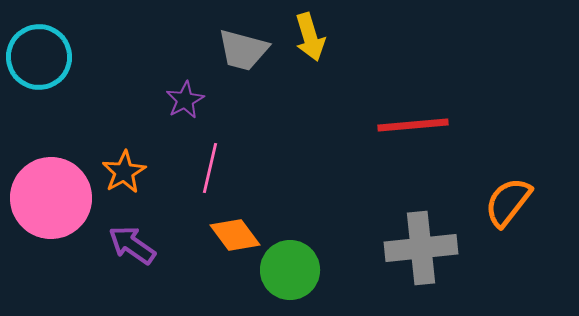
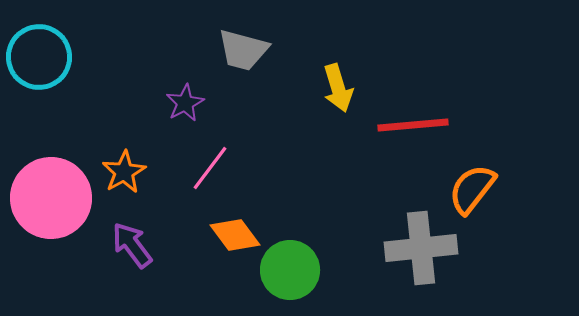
yellow arrow: moved 28 px right, 51 px down
purple star: moved 3 px down
pink line: rotated 24 degrees clockwise
orange semicircle: moved 36 px left, 13 px up
purple arrow: rotated 18 degrees clockwise
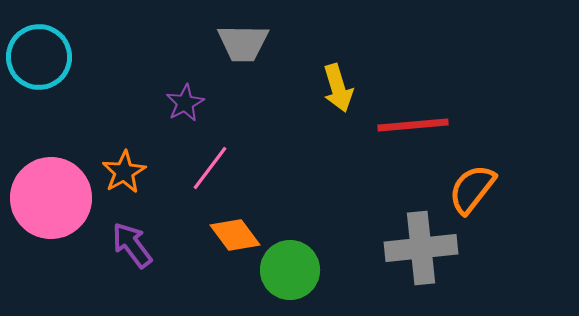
gray trapezoid: moved 7 px up; rotated 14 degrees counterclockwise
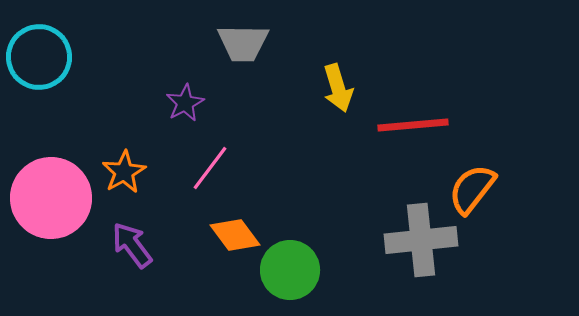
gray cross: moved 8 px up
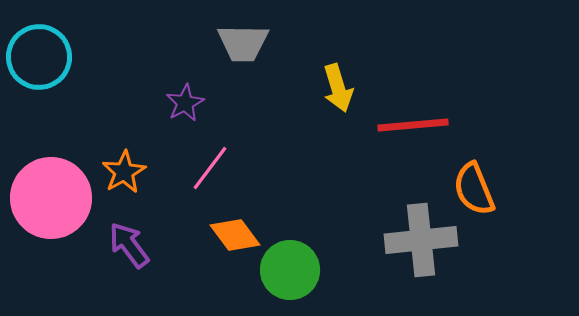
orange semicircle: moved 2 px right; rotated 60 degrees counterclockwise
purple arrow: moved 3 px left
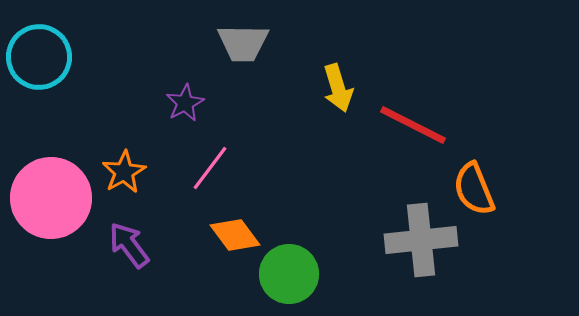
red line: rotated 32 degrees clockwise
green circle: moved 1 px left, 4 px down
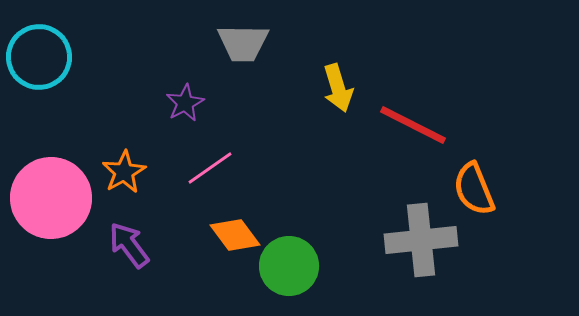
pink line: rotated 18 degrees clockwise
green circle: moved 8 px up
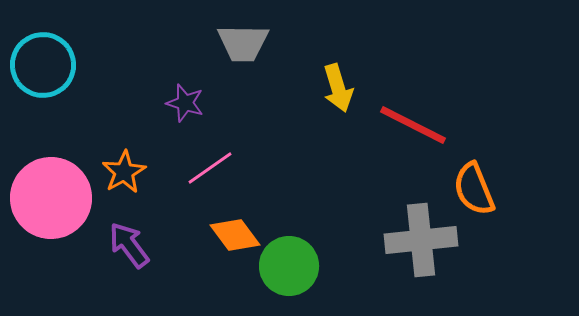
cyan circle: moved 4 px right, 8 px down
purple star: rotated 27 degrees counterclockwise
